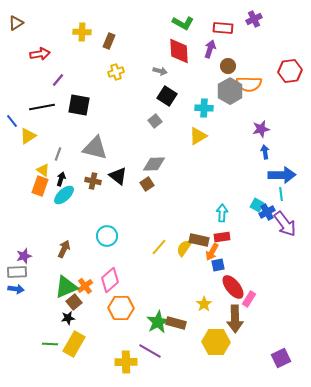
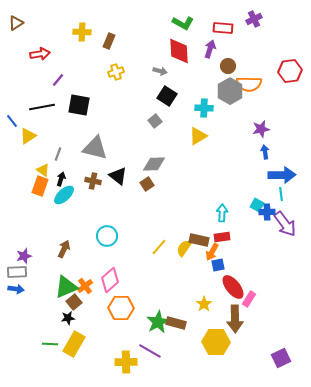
blue cross at (267, 212): rotated 28 degrees clockwise
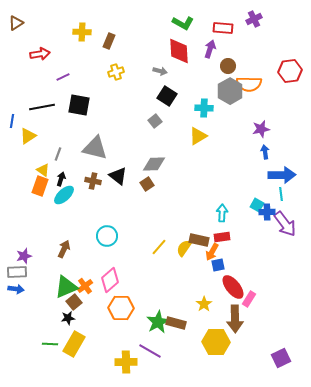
purple line at (58, 80): moved 5 px right, 3 px up; rotated 24 degrees clockwise
blue line at (12, 121): rotated 48 degrees clockwise
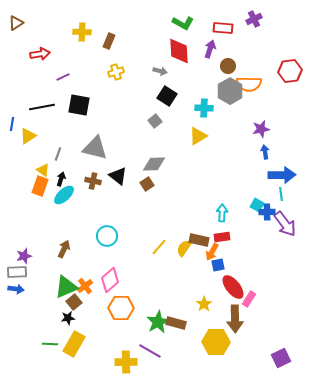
blue line at (12, 121): moved 3 px down
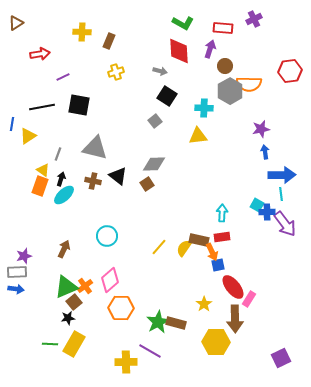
brown circle at (228, 66): moved 3 px left
yellow triangle at (198, 136): rotated 24 degrees clockwise
orange arrow at (212, 252): rotated 54 degrees counterclockwise
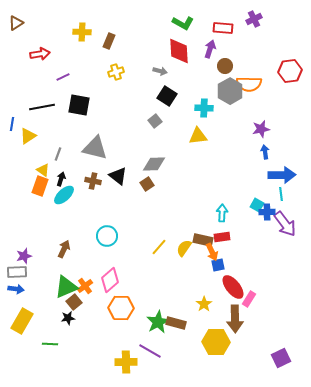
brown rectangle at (199, 240): moved 4 px right
yellow rectangle at (74, 344): moved 52 px left, 23 px up
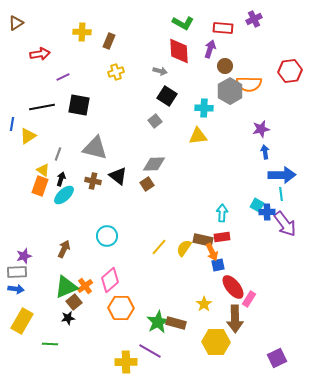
purple square at (281, 358): moved 4 px left
